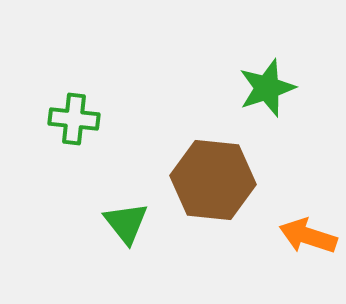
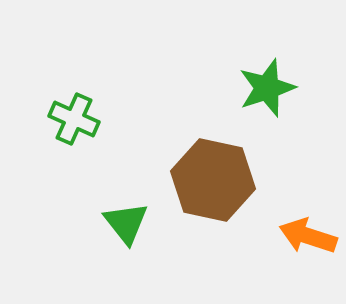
green cross: rotated 18 degrees clockwise
brown hexagon: rotated 6 degrees clockwise
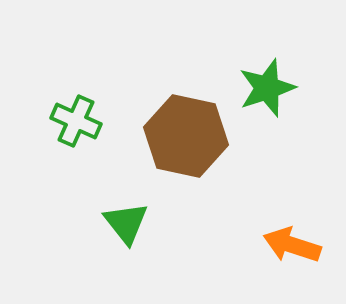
green cross: moved 2 px right, 2 px down
brown hexagon: moved 27 px left, 44 px up
orange arrow: moved 16 px left, 9 px down
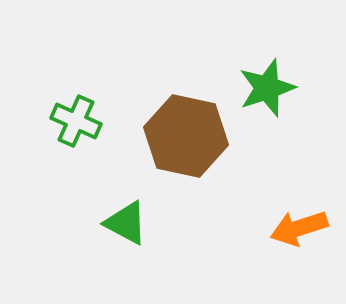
green triangle: rotated 24 degrees counterclockwise
orange arrow: moved 7 px right, 17 px up; rotated 36 degrees counterclockwise
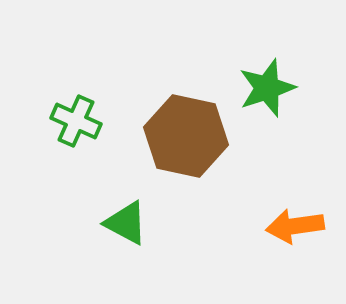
orange arrow: moved 4 px left, 2 px up; rotated 10 degrees clockwise
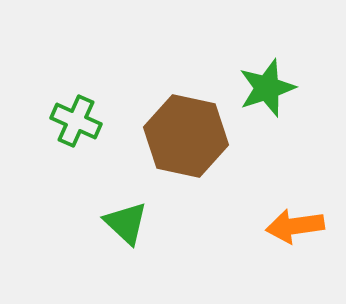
green triangle: rotated 15 degrees clockwise
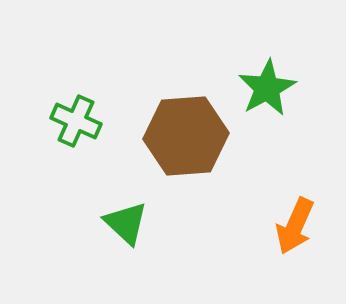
green star: rotated 10 degrees counterclockwise
brown hexagon: rotated 16 degrees counterclockwise
orange arrow: rotated 58 degrees counterclockwise
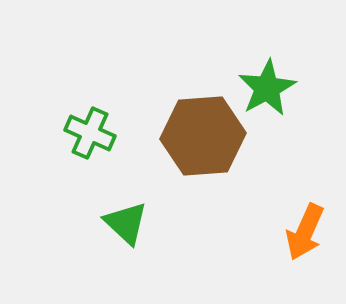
green cross: moved 14 px right, 12 px down
brown hexagon: moved 17 px right
orange arrow: moved 10 px right, 6 px down
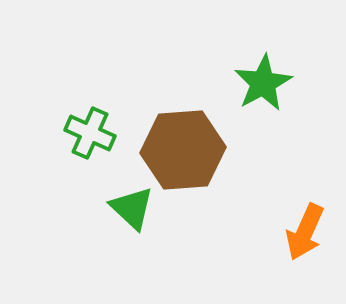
green star: moved 4 px left, 5 px up
brown hexagon: moved 20 px left, 14 px down
green triangle: moved 6 px right, 15 px up
